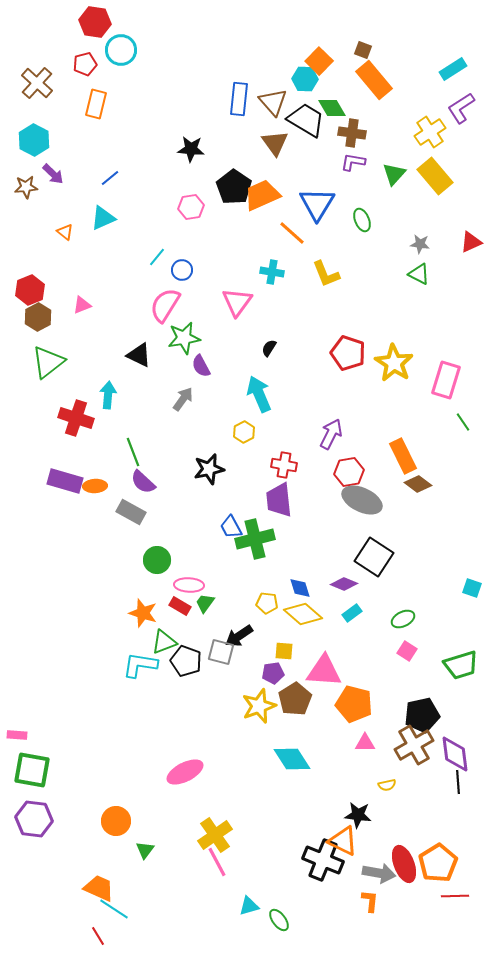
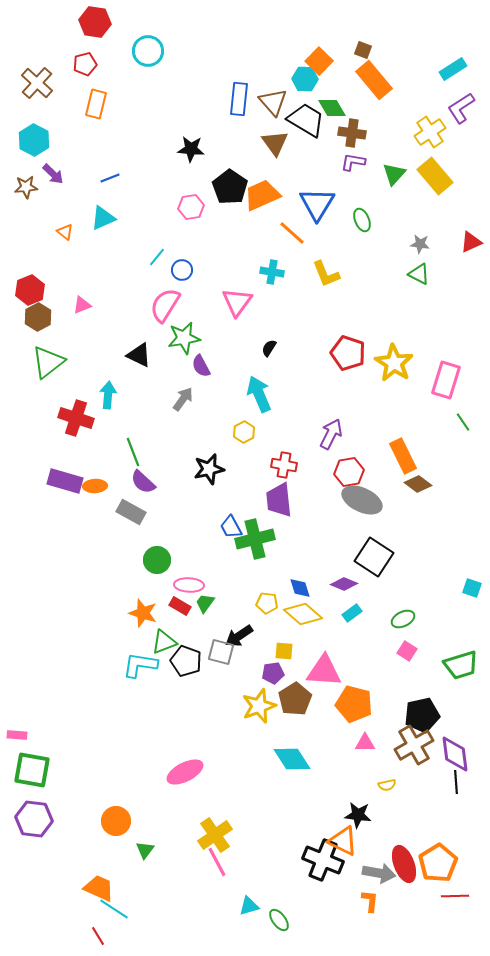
cyan circle at (121, 50): moved 27 px right, 1 px down
blue line at (110, 178): rotated 18 degrees clockwise
black pentagon at (234, 187): moved 4 px left
black line at (458, 782): moved 2 px left
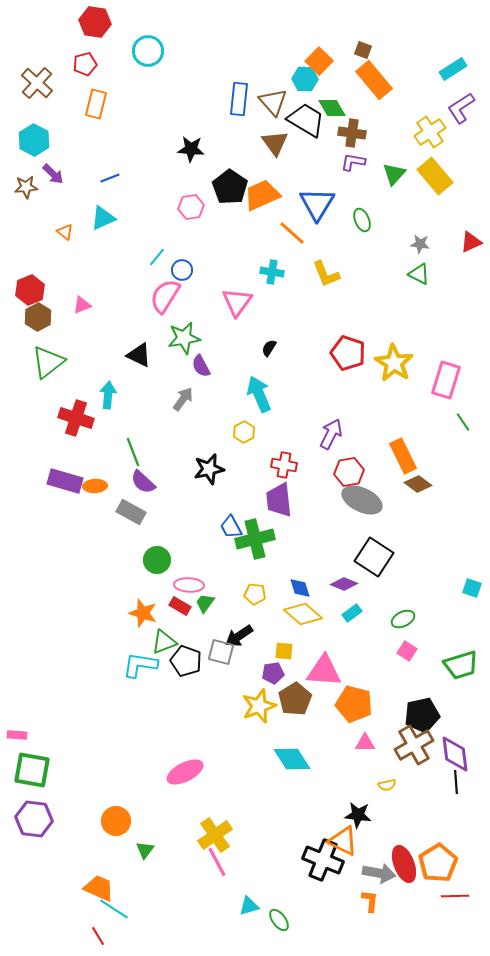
pink semicircle at (165, 305): moved 9 px up
yellow pentagon at (267, 603): moved 12 px left, 9 px up
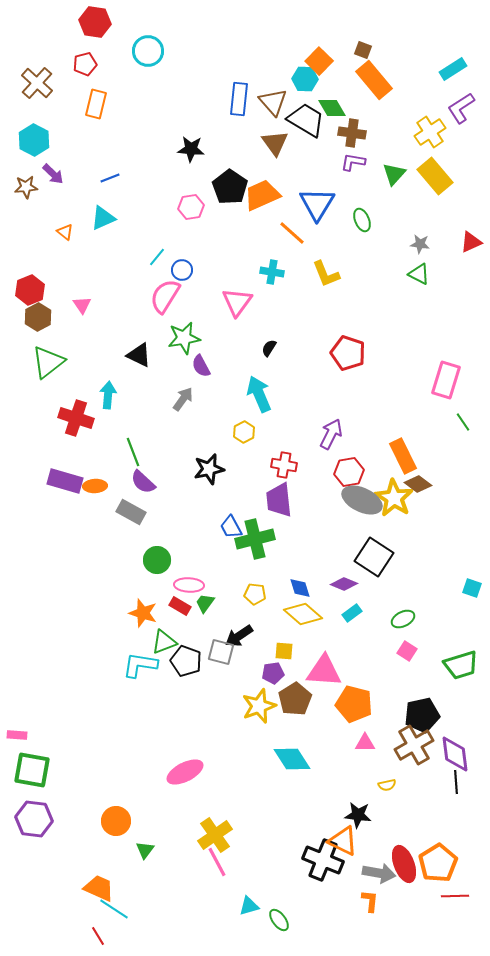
pink triangle at (82, 305): rotated 42 degrees counterclockwise
yellow star at (394, 363): moved 135 px down
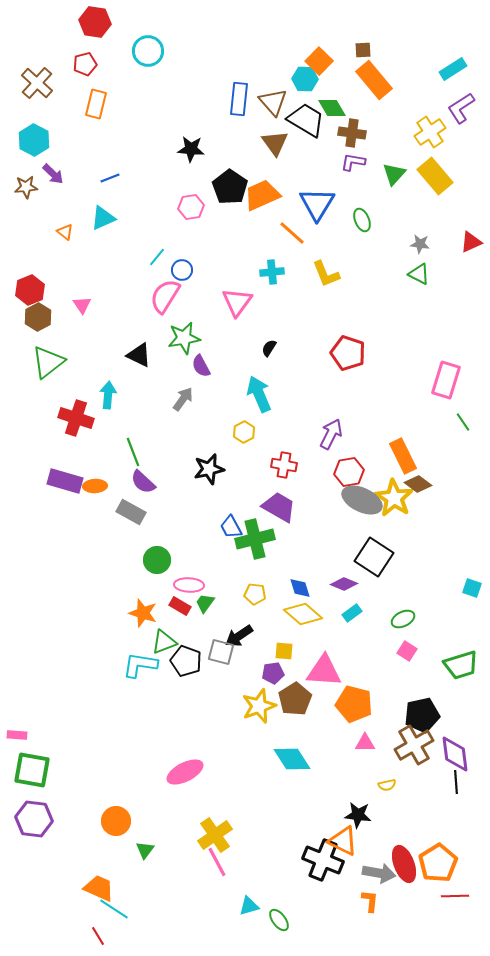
brown square at (363, 50): rotated 24 degrees counterclockwise
cyan cross at (272, 272): rotated 15 degrees counterclockwise
purple trapezoid at (279, 500): moved 7 px down; rotated 126 degrees clockwise
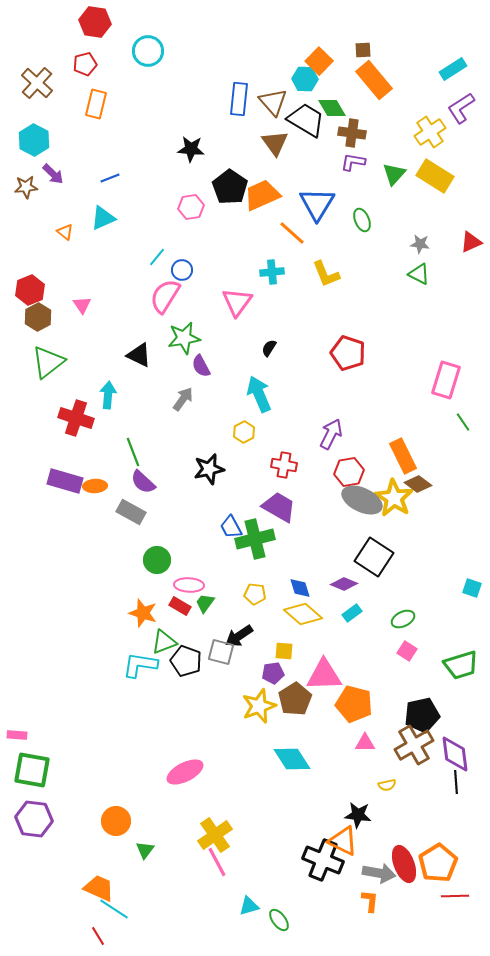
yellow rectangle at (435, 176): rotated 18 degrees counterclockwise
pink triangle at (324, 671): moved 4 px down; rotated 6 degrees counterclockwise
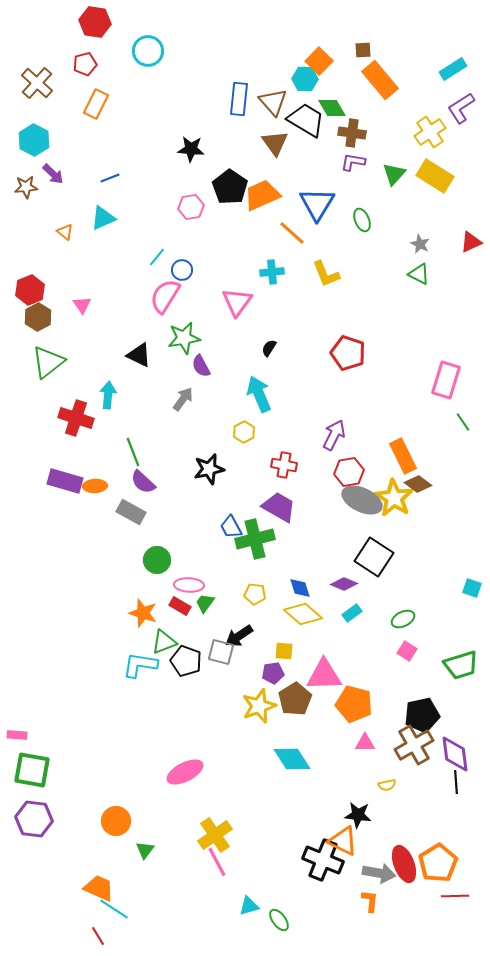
orange rectangle at (374, 80): moved 6 px right
orange rectangle at (96, 104): rotated 12 degrees clockwise
gray star at (420, 244): rotated 18 degrees clockwise
purple arrow at (331, 434): moved 3 px right, 1 px down
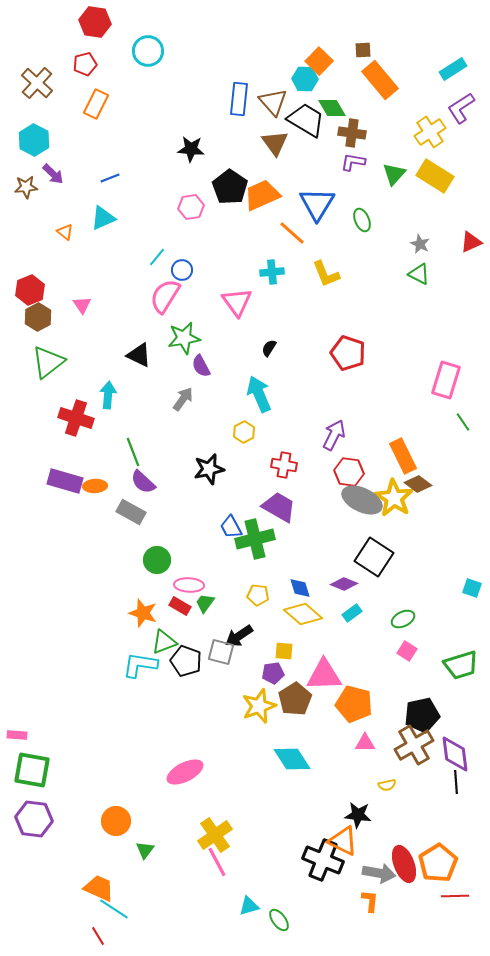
pink triangle at (237, 302): rotated 12 degrees counterclockwise
red hexagon at (349, 472): rotated 16 degrees clockwise
yellow pentagon at (255, 594): moved 3 px right, 1 px down
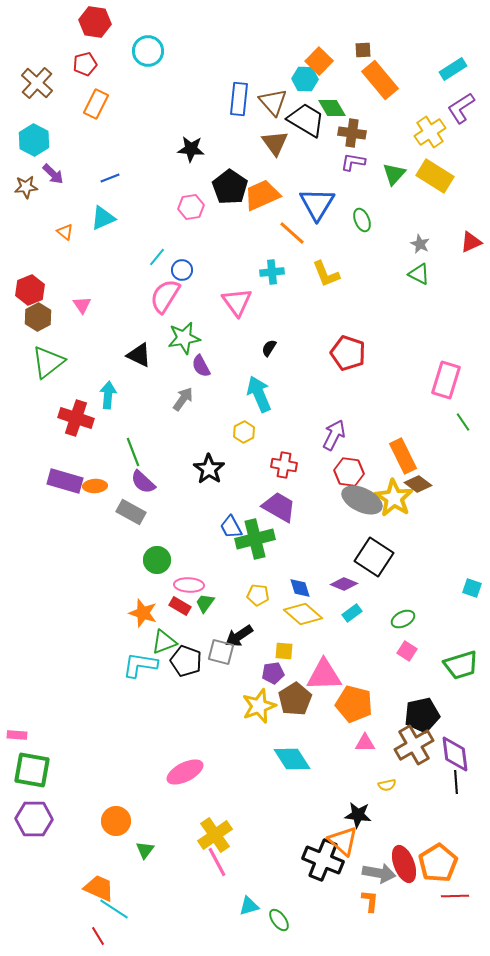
black star at (209, 469): rotated 24 degrees counterclockwise
purple hexagon at (34, 819): rotated 6 degrees counterclockwise
orange triangle at (343, 841): rotated 16 degrees clockwise
